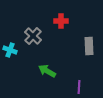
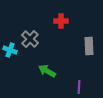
gray cross: moved 3 px left, 3 px down
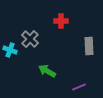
purple line: rotated 64 degrees clockwise
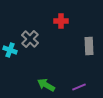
green arrow: moved 1 px left, 14 px down
